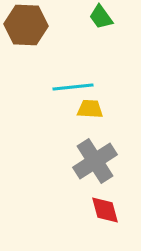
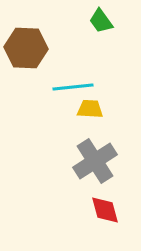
green trapezoid: moved 4 px down
brown hexagon: moved 23 px down
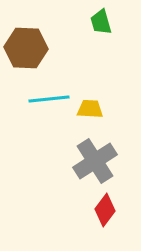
green trapezoid: moved 1 px down; rotated 20 degrees clockwise
cyan line: moved 24 px left, 12 px down
red diamond: rotated 52 degrees clockwise
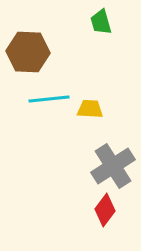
brown hexagon: moved 2 px right, 4 px down
gray cross: moved 18 px right, 5 px down
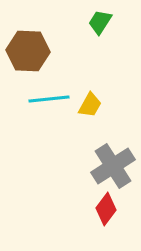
green trapezoid: moved 1 px left; rotated 48 degrees clockwise
brown hexagon: moved 1 px up
yellow trapezoid: moved 4 px up; rotated 116 degrees clockwise
red diamond: moved 1 px right, 1 px up
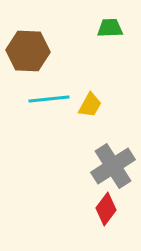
green trapezoid: moved 10 px right, 6 px down; rotated 56 degrees clockwise
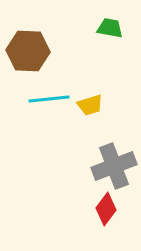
green trapezoid: rotated 12 degrees clockwise
yellow trapezoid: rotated 44 degrees clockwise
gray cross: moved 1 px right; rotated 12 degrees clockwise
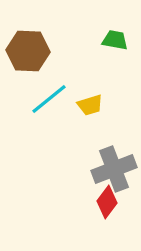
green trapezoid: moved 5 px right, 12 px down
cyan line: rotated 33 degrees counterclockwise
gray cross: moved 3 px down
red diamond: moved 1 px right, 7 px up
